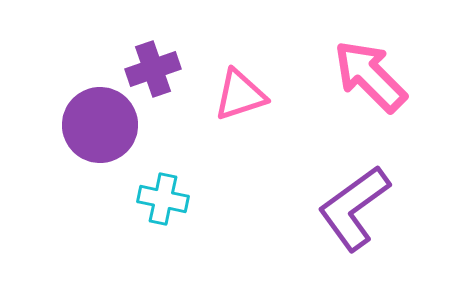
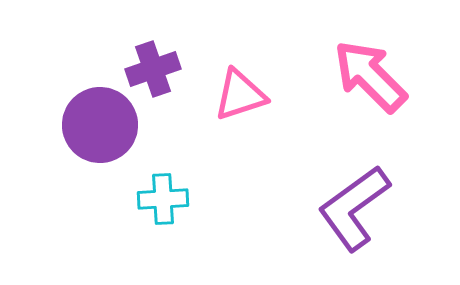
cyan cross: rotated 15 degrees counterclockwise
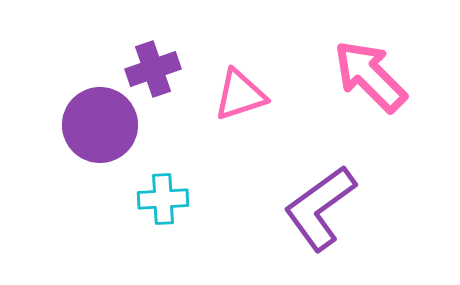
purple L-shape: moved 34 px left
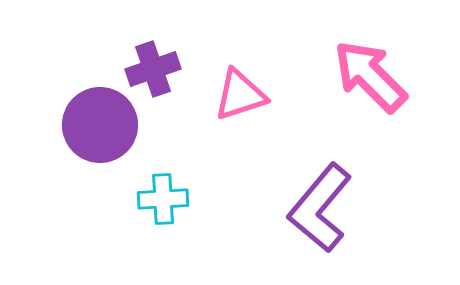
purple L-shape: rotated 14 degrees counterclockwise
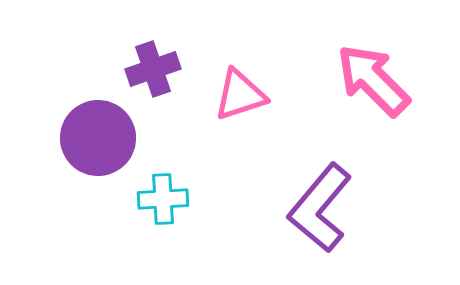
pink arrow: moved 3 px right, 4 px down
purple circle: moved 2 px left, 13 px down
